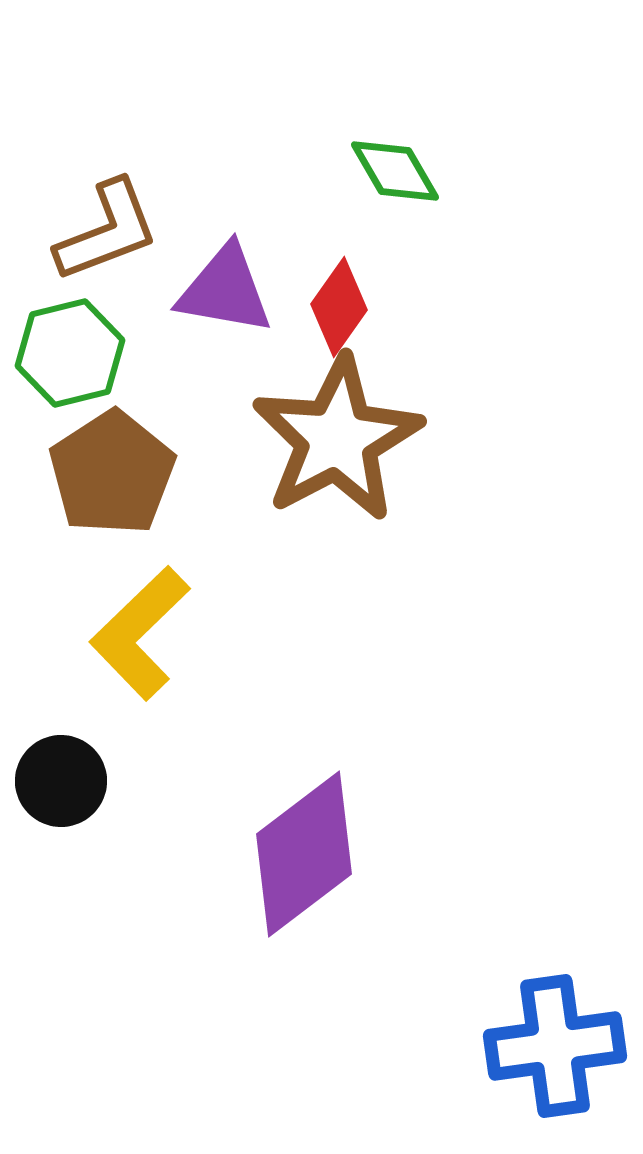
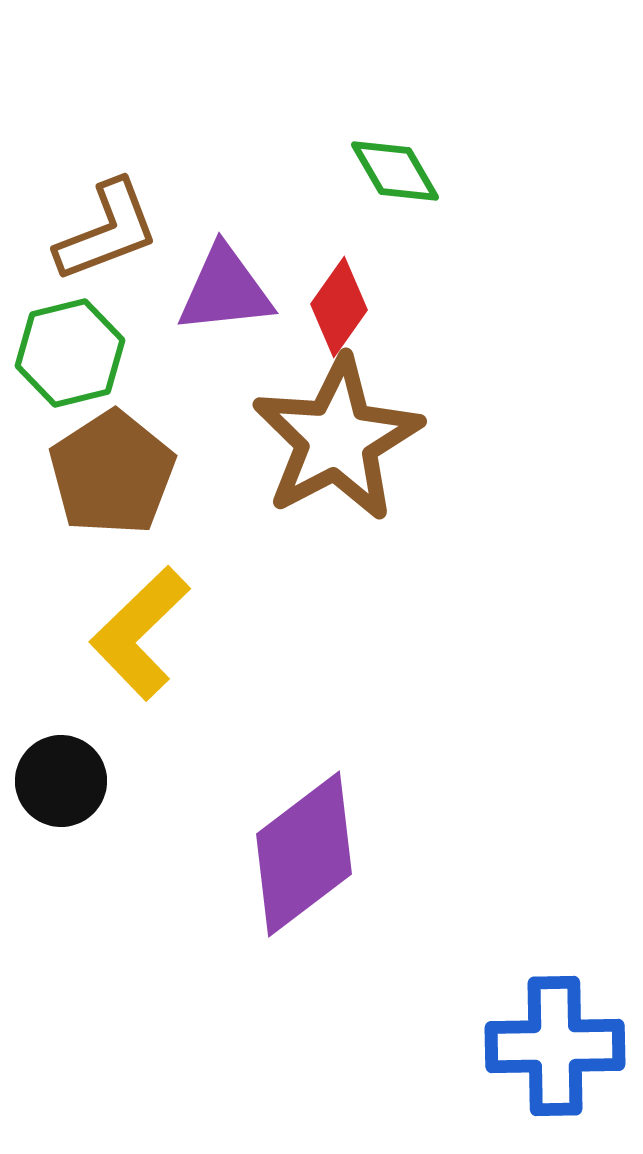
purple triangle: rotated 16 degrees counterclockwise
blue cross: rotated 7 degrees clockwise
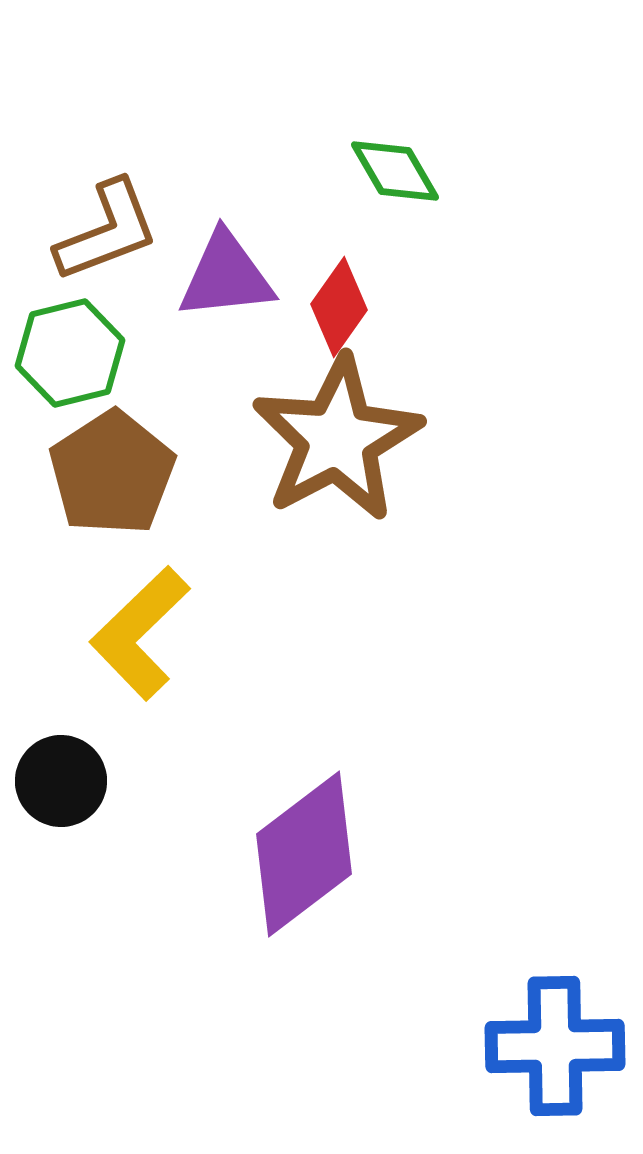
purple triangle: moved 1 px right, 14 px up
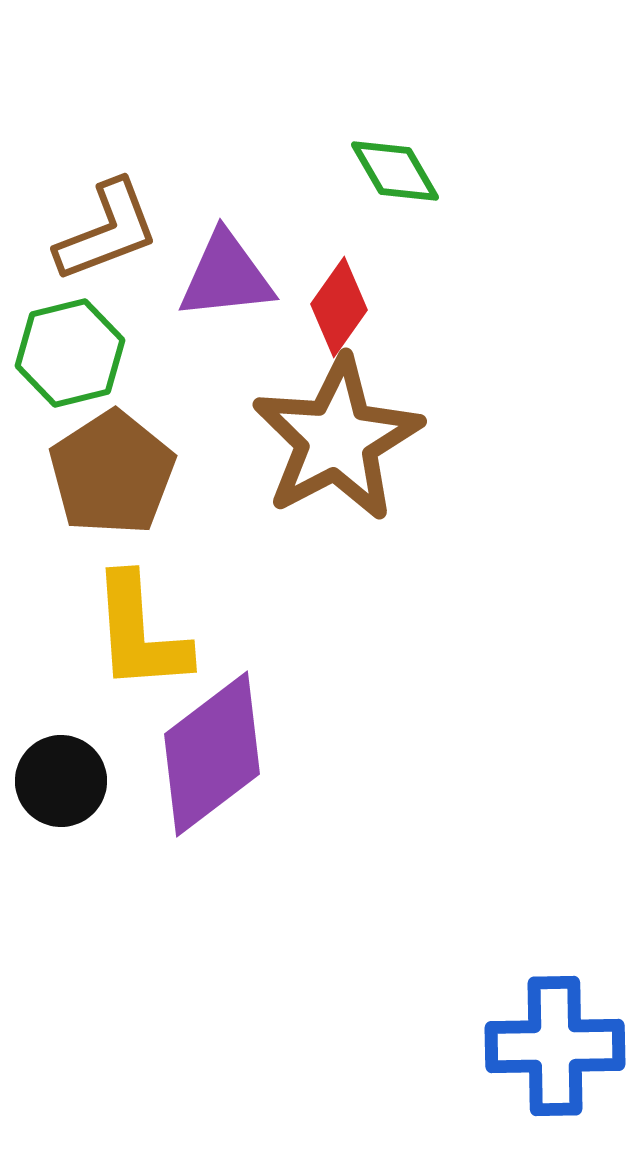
yellow L-shape: rotated 50 degrees counterclockwise
purple diamond: moved 92 px left, 100 px up
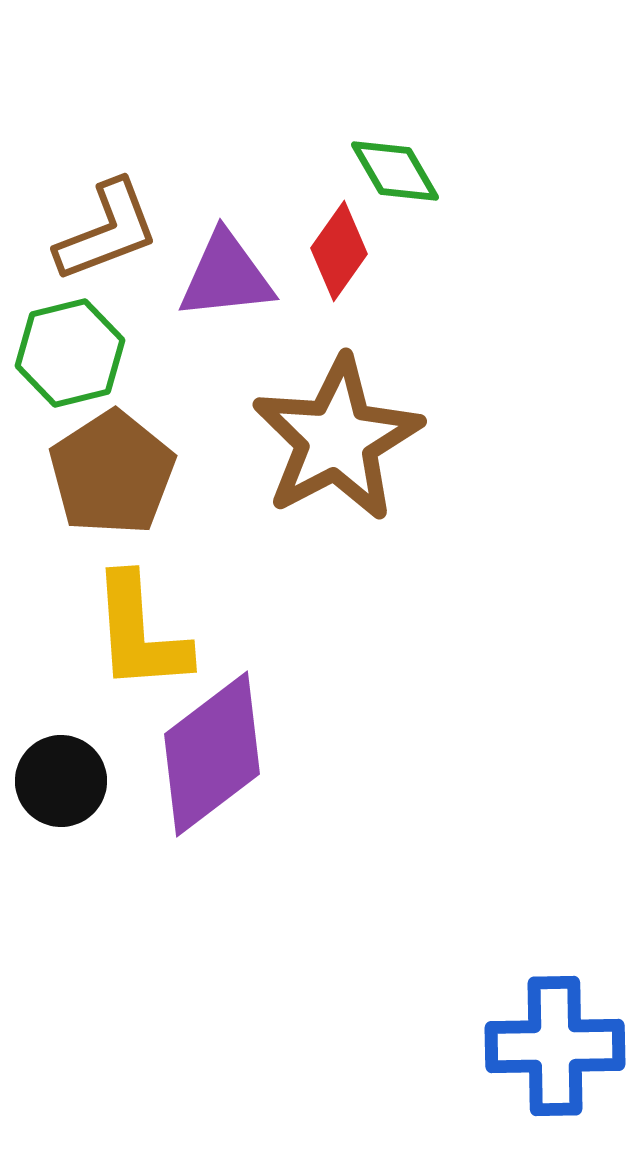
red diamond: moved 56 px up
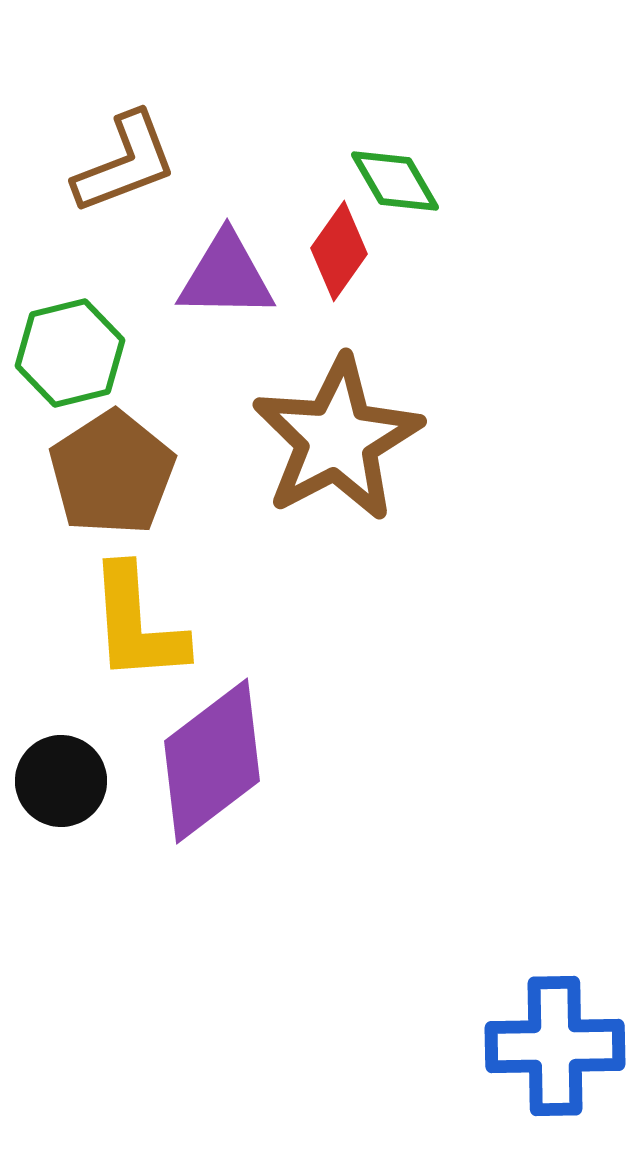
green diamond: moved 10 px down
brown L-shape: moved 18 px right, 68 px up
purple triangle: rotated 7 degrees clockwise
yellow L-shape: moved 3 px left, 9 px up
purple diamond: moved 7 px down
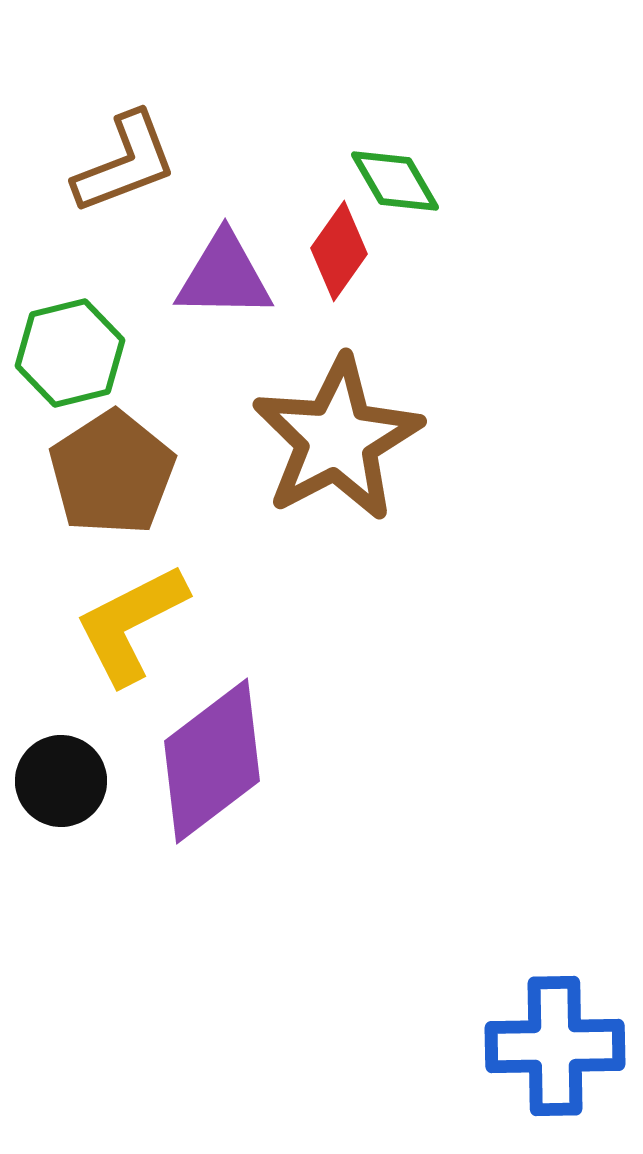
purple triangle: moved 2 px left
yellow L-shape: moved 6 px left; rotated 67 degrees clockwise
